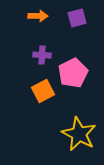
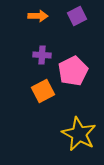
purple square: moved 2 px up; rotated 12 degrees counterclockwise
pink pentagon: moved 2 px up
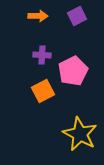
yellow star: moved 1 px right
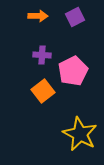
purple square: moved 2 px left, 1 px down
orange square: rotated 10 degrees counterclockwise
